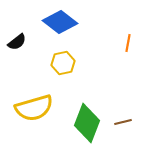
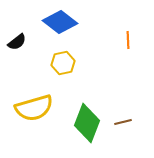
orange line: moved 3 px up; rotated 12 degrees counterclockwise
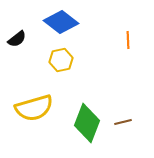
blue diamond: moved 1 px right
black semicircle: moved 3 px up
yellow hexagon: moved 2 px left, 3 px up
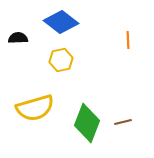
black semicircle: moved 1 px right, 1 px up; rotated 144 degrees counterclockwise
yellow semicircle: moved 1 px right
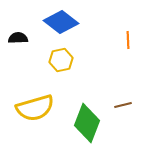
brown line: moved 17 px up
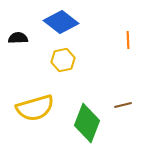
yellow hexagon: moved 2 px right
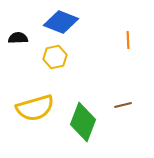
blue diamond: rotated 16 degrees counterclockwise
yellow hexagon: moved 8 px left, 3 px up
green diamond: moved 4 px left, 1 px up
